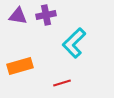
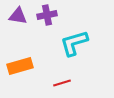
purple cross: moved 1 px right
cyan L-shape: rotated 28 degrees clockwise
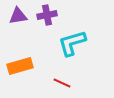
purple triangle: rotated 18 degrees counterclockwise
cyan L-shape: moved 2 px left
red line: rotated 42 degrees clockwise
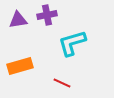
purple triangle: moved 4 px down
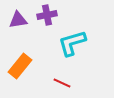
orange rectangle: rotated 35 degrees counterclockwise
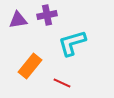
orange rectangle: moved 10 px right
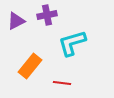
purple triangle: moved 2 px left, 1 px down; rotated 18 degrees counterclockwise
red line: rotated 18 degrees counterclockwise
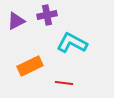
cyan L-shape: rotated 44 degrees clockwise
orange rectangle: rotated 25 degrees clockwise
red line: moved 2 px right
